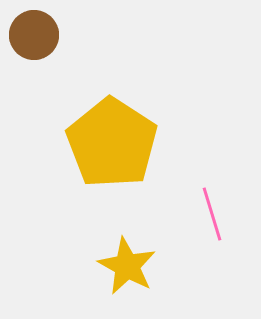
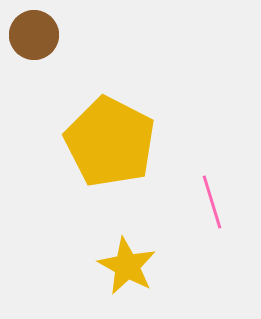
yellow pentagon: moved 2 px left, 1 px up; rotated 6 degrees counterclockwise
pink line: moved 12 px up
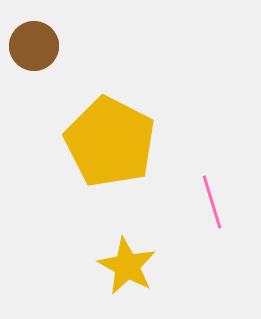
brown circle: moved 11 px down
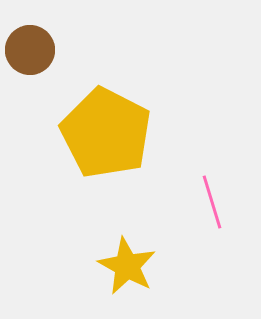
brown circle: moved 4 px left, 4 px down
yellow pentagon: moved 4 px left, 9 px up
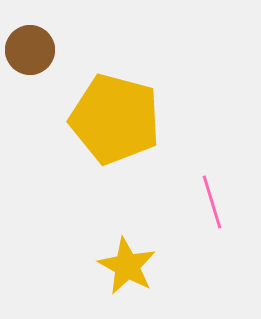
yellow pentagon: moved 9 px right, 14 px up; rotated 12 degrees counterclockwise
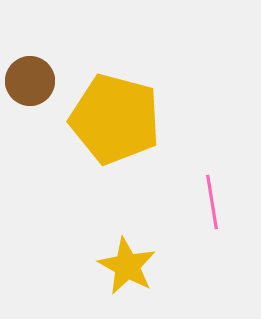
brown circle: moved 31 px down
pink line: rotated 8 degrees clockwise
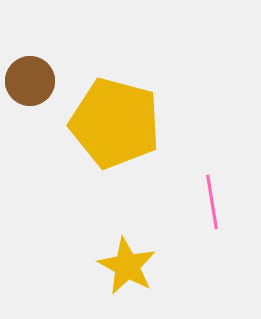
yellow pentagon: moved 4 px down
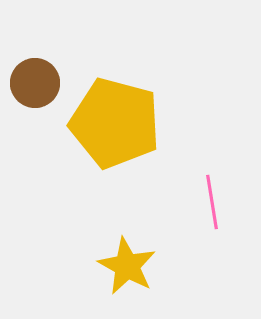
brown circle: moved 5 px right, 2 px down
